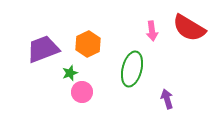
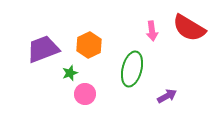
orange hexagon: moved 1 px right, 1 px down
pink circle: moved 3 px right, 2 px down
purple arrow: moved 3 px up; rotated 78 degrees clockwise
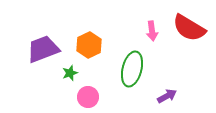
pink circle: moved 3 px right, 3 px down
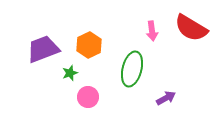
red semicircle: moved 2 px right
purple arrow: moved 1 px left, 2 px down
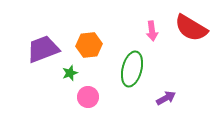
orange hexagon: rotated 20 degrees clockwise
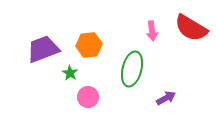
green star: rotated 21 degrees counterclockwise
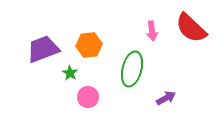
red semicircle: rotated 12 degrees clockwise
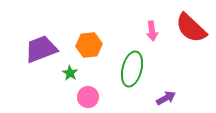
purple trapezoid: moved 2 px left
